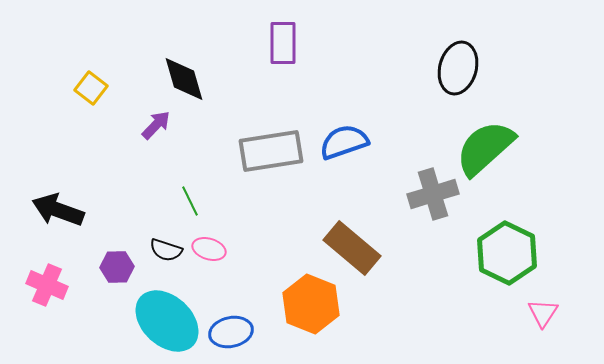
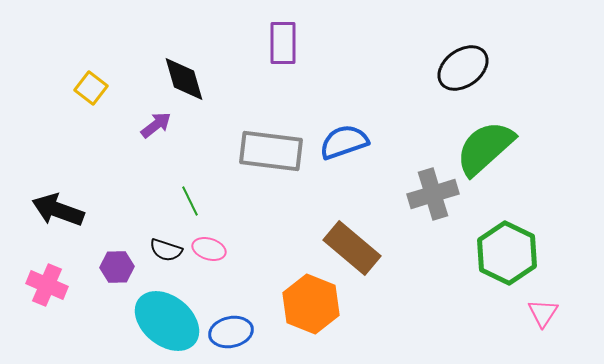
black ellipse: moved 5 px right; rotated 39 degrees clockwise
purple arrow: rotated 8 degrees clockwise
gray rectangle: rotated 16 degrees clockwise
cyan ellipse: rotated 4 degrees counterclockwise
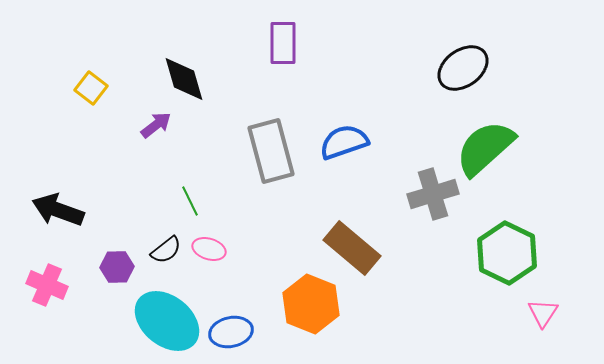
gray rectangle: rotated 68 degrees clockwise
black semicircle: rotated 56 degrees counterclockwise
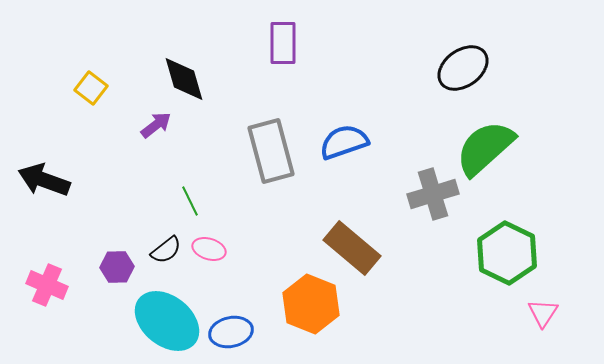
black arrow: moved 14 px left, 30 px up
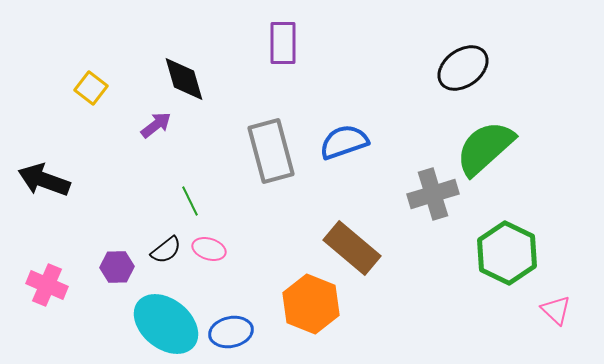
pink triangle: moved 13 px right, 3 px up; rotated 20 degrees counterclockwise
cyan ellipse: moved 1 px left, 3 px down
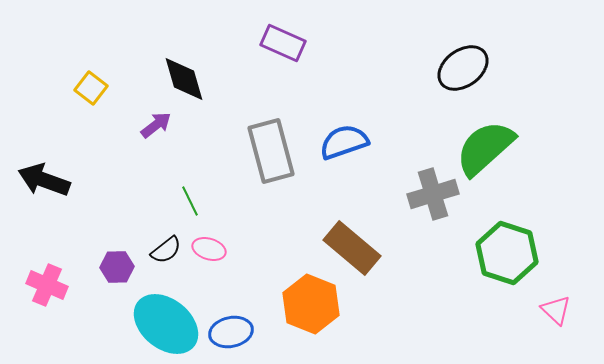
purple rectangle: rotated 66 degrees counterclockwise
green hexagon: rotated 8 degrees counterclockwise
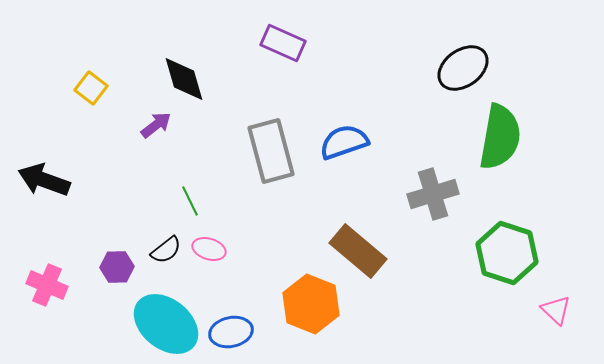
green semicircle: moved 15 px right, 11 px up; rotated 142 degrees clockwise
brown rectangle: moved 6 px right, 3 px down
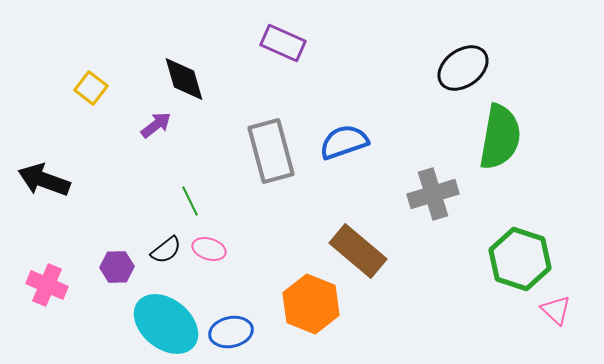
green hexagon: moved 13 px right, 6 px down
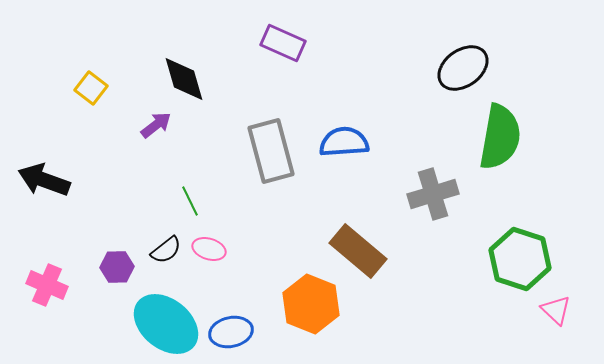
blue semicircle: rotated 15 degrees clockwise
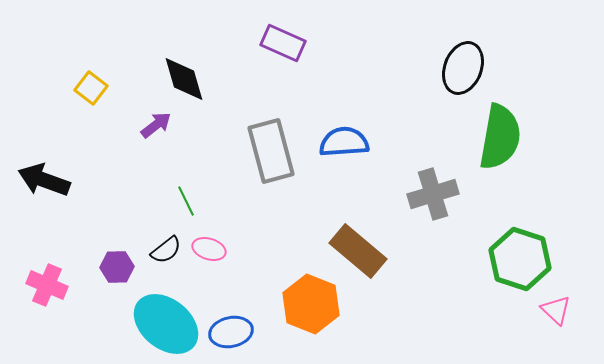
black ellipse: rotated 33 degrees counterclockwise
green line: moved 4 px left
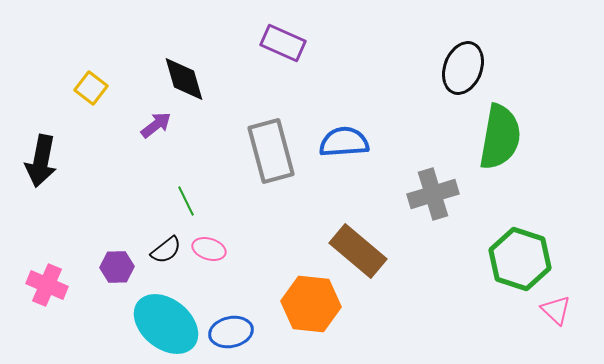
black arrow: moved 3 px left, 19 px up; rotated 99 degrees counterclockwise
orange hexagon: rotated 16 degrees counterclockwise
